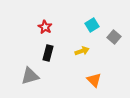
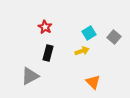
cyan square: moved 3 px left, 8 px down
gray triangle: rotated 12 degrees counterclockwise
orange triangle: moved 1 px left, 2 px down
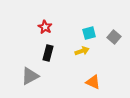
cyan square: rotated 16 degrees clockwise
orange triangle: rotated 21 degrees counterclockwise
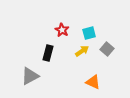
red star: moved 17 px right, 3 px down
gray square: moved 7 px left, 12 px down
yellow arrow: rotated 16 degrees counterclockwise
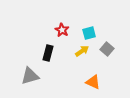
gray triangle: rotated 12 degrees clockwise
